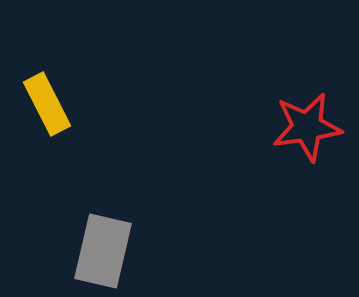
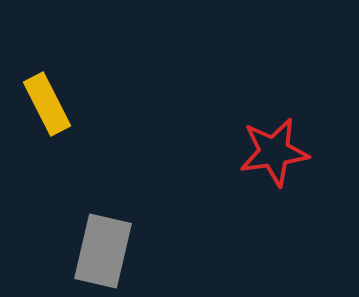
red star: moved 33 px left, 25 px down
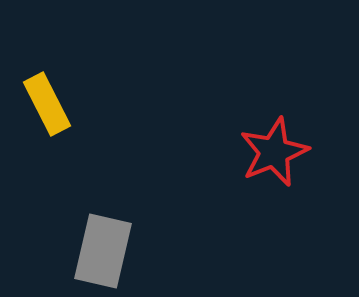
red star: rotated 14 degrees counterclockwise
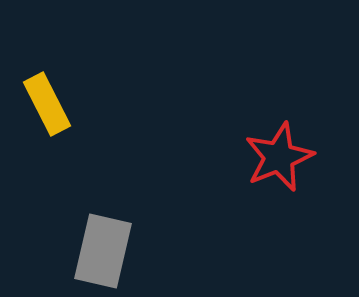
red star: moved 5 px right, 5 px down
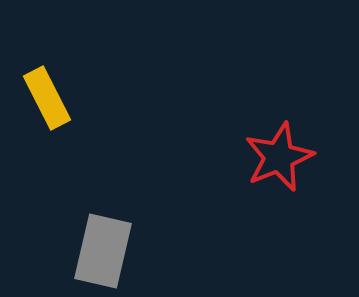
yellow rectangle: moved 6 px up
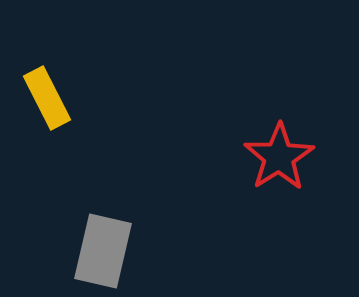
red star: rotated 10 degrees counterclockwise
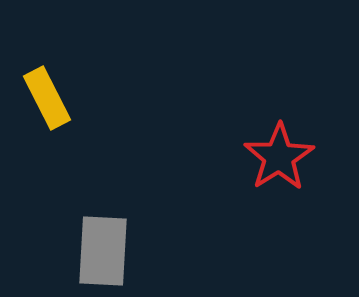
gray rectangle: rotated 10 degrees counterclockwise
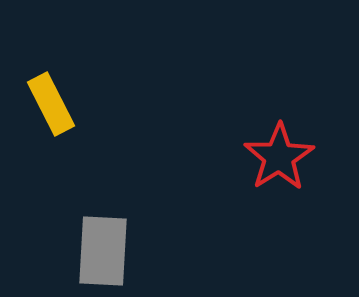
yellow rectangle: moved 4 px right, 6 px down
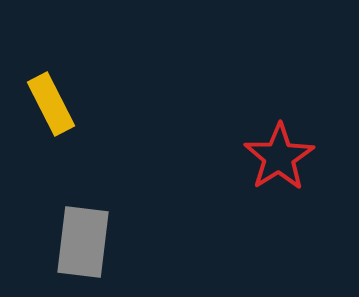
gray rectangle: moved 20 px left, 9 px up; rotated 4 degrees clockwise
